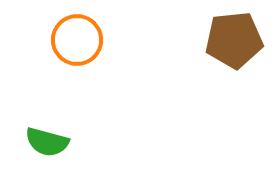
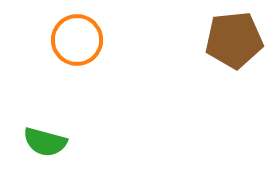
green semicircle: moved 2 px left
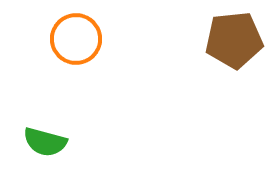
orange circle: moved 1 px left, 1 px up
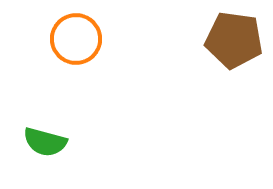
brown pentagon: rotated 14 degrees clockwise
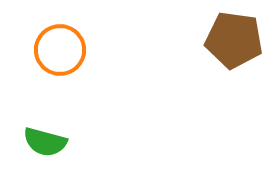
orange circle: moved 16 px left, 11 px down
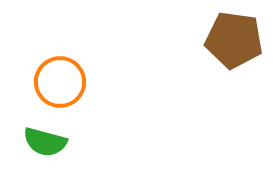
orange circle: moved 32 px down
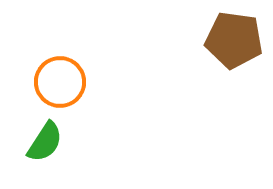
green semicircle: rotated 72 degrees counterclockwise
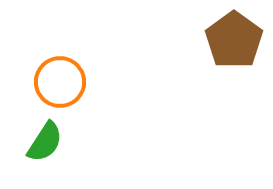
brown pentagon: rotated 28 degrees clockwise
